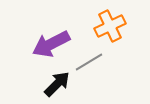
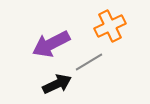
black arrow: rotated 20 degrees clockwise
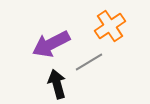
orange cross: rotated 8 degrees counterclockwise
black arrow: rotated 80 degrees counterclockwise
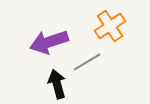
purple arrow: moved 2 px left, 2 px up; rotated 9 degrees clockwise
gray line: moved 2 px left
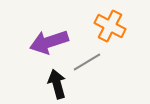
orange cross: rotated 28 degrees counterclockwise
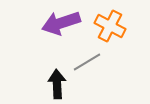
purple arrow: moved 12 px right, 19 px up
black arrow: rotated 12 degrees clockwise
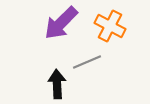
purple arrow: rotated 27 degrees counterclockwise
gray line: rotated 8 degrees clockwise
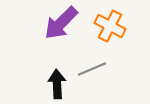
gray line: moved 5 px right, 7 px down
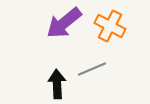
purple arrow: moved 3 px right; rotated 6 degrees clockwise
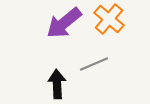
orange cross: moved 1 px left, 7 px up; rotated 12 degrees clockwise
gray line: moved 2 px right, 5 px up
